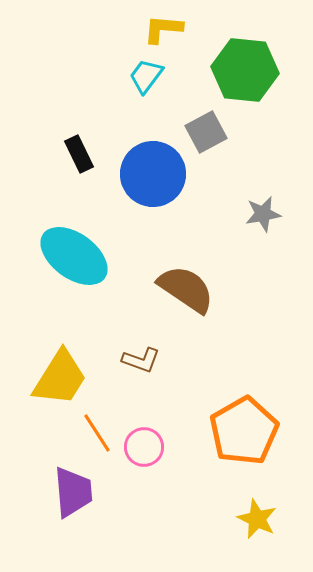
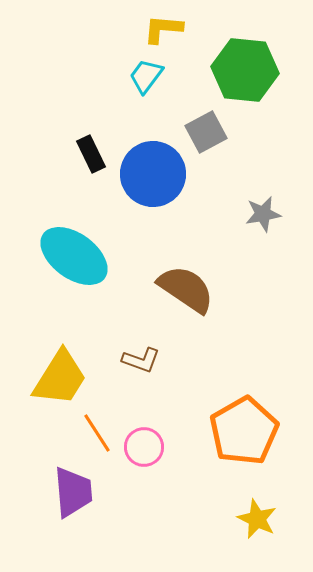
black rectangle: moved 12 px right
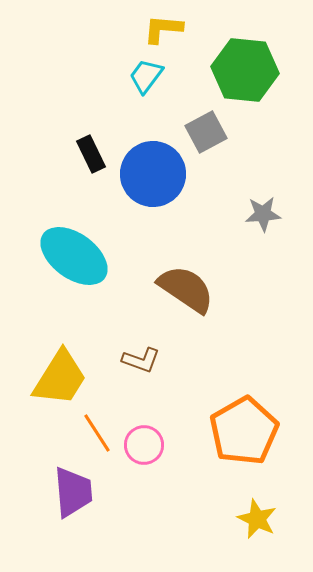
gray star: rotated 6 degrees clockwise
pink circle: moved 2 px up
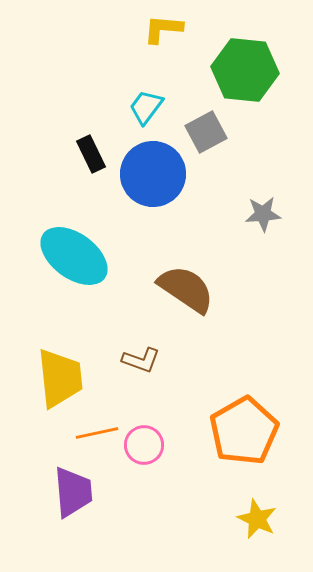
cyan trapezoid: moved 31 px down
yellow trapezoid: rotated 38 degrees counterclockwise
orange line: rotated 69 degrees counterclockwise
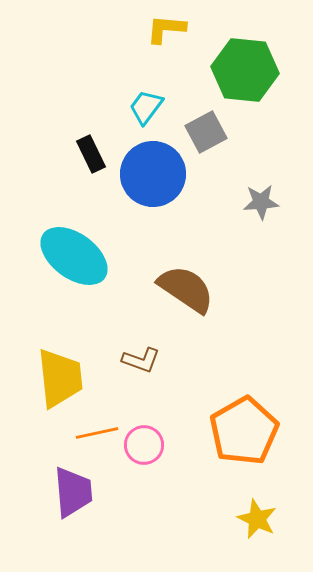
yellow L-shape: moved 3 px right
gray star: moved 2 px left, 12 px up
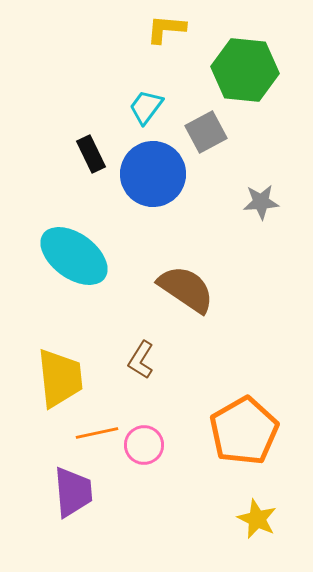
brown L-shape: rotated 102 degrees clockwise
